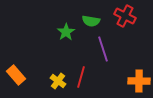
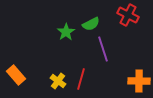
red cross: moved 3 px right, 1 px up
green semicircle: moved 3 px down; rotated 36 degrees counterclockwise
red line: moved 2 px down
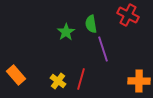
green semicircle: rotated 108 degrees clockwise
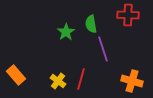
red cross: rotated 25 degrees counterclockwise
orange cross: moved 7 px left; rotated 15 degrees clockwise
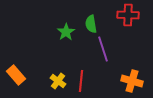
red line: moved 2 px down; rotated 10 degrees counterclockwise
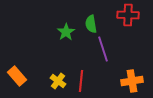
orange rectangle: moved 1 px right, 1 px down
orange cross: rotated 25 degrees counterclockwise
